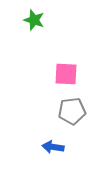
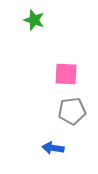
blue arrow: moved 1 px down
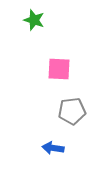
pink square: moved 7 px left, 5 px up
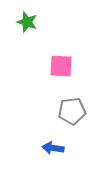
green star: moved 7 px left, 2 px down
pink square: moved 2 px right, 3 px up
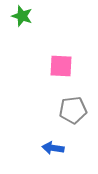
green star: moved 5 px left, 6 px up
gray pentagon: moved 1 px right, 1 px up
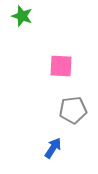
blue arrow: rotated 115 degrees clockwise
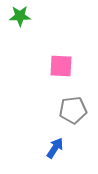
green star: moved 2 px left; rotated 20 degrees counterclockwise
blue arrow: moved 2 px right
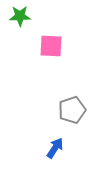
pink square: moved 10 px left, 20 px up
gray pentagon: moved 1 px left; rotated 12 degrees counterclockwise
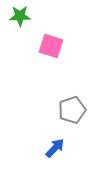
pink square: rotated 15 degrees clockwise
blue arrow: rotated 10 degrees clockwise
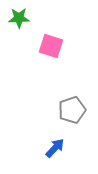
green star: moved 1 px left, 2 px down
